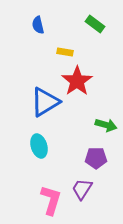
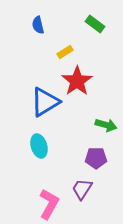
yellow rectangle: rotated 42 degrees counterclockwise
pink L-shape: moved 2 px left, 4 px down; rotated 12 degrees clockwise
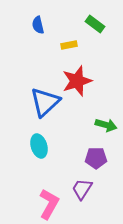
yellow rectangle: moved 4 px right, 7 px up; rotated 21 degrees clockwise
red star: rotated 16 degrees clockwise
blue triangle: rotated 12 degrees counterclockwise
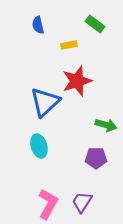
purple trapezoid: moved 13 px down
pink L-shape: moved 1 px left
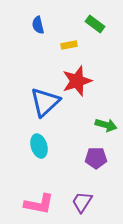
pink L-shape: moved 9 px left; rotated 72 degrees clockwise
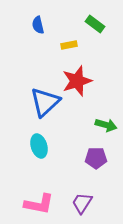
purple trapezoid: moved 1 px down
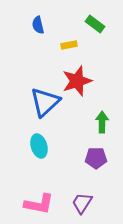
green arrow: moved 4 px left, 3 px up; rotated 105 degrees counterclockwise
